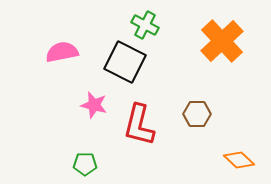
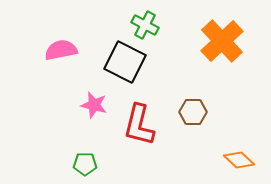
pink semicircle: moved 1 px left, 2 px up
brown hexagon: moved 4 px left, 2 px up
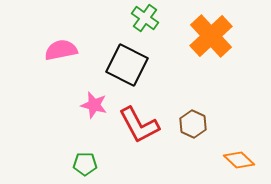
green cross: moved 7 px up; rotated 8 degrees clockwise
orange cross: moved 11 px left, 5 px up
black square: moved 2 px right, 3 px down
brown hexagon: moved 12 px down; rotated 24 degrees clockwise
red L-shape: rotated 42 degrees counterclockwise
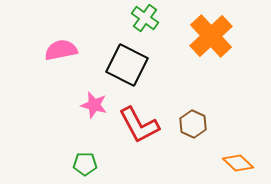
orange diamond: moved 1 px left, 3 px down
